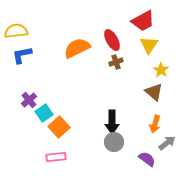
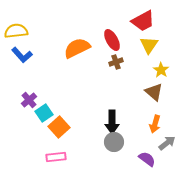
blue L-shape: rotated 120 degrees counterclockwise
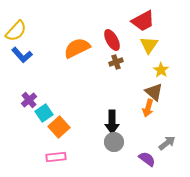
yellow semicircle: rotated 140 degrees clockwise
orange arrow: moved 7 px left, 16 px up
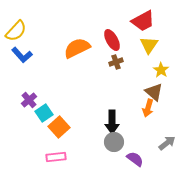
purple semicircle: moved 12 px left
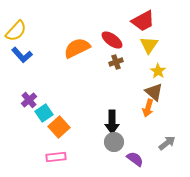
red ellipse: rotated 25 degrees counterclockwise
yellow star: moved 3 px left, 1 px down
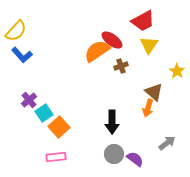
orange semicircle: moved 20 px right, 3 px down; rotated 8 degrees counterclockwise
brown cross: moved 5 px right, 4 px down
yellow star: moved 19 px right
gray circle: moved 12 px down
